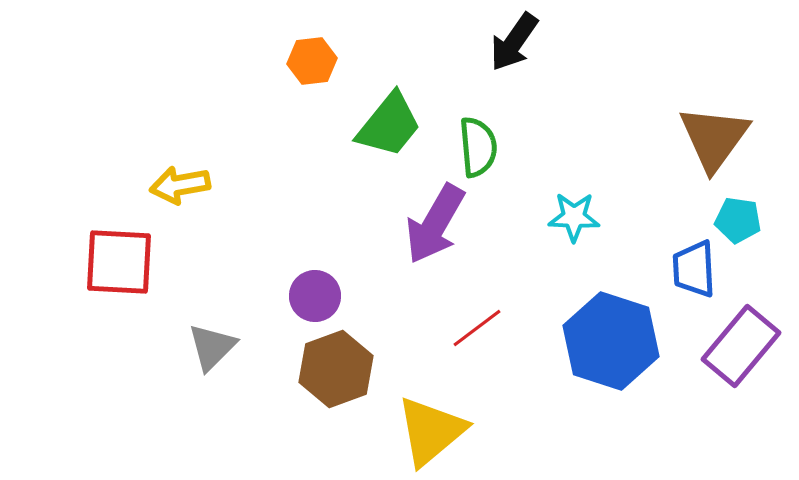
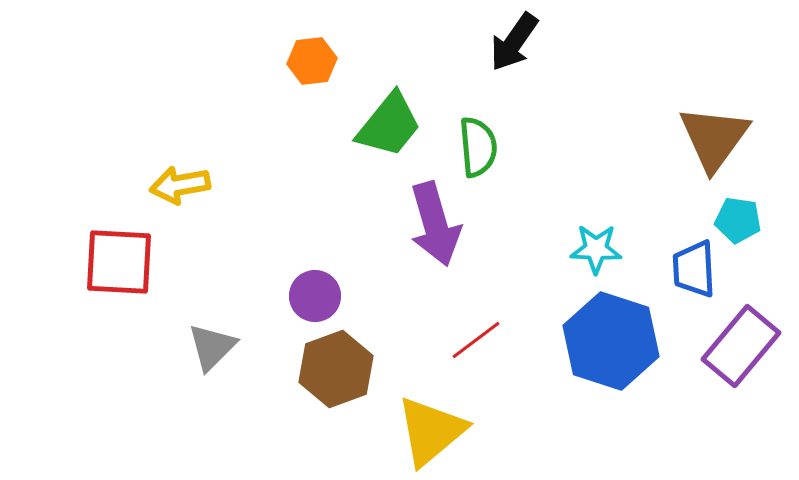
cyan star: moved 22 px right, 32 px down
purple arrow: rotated 46 degrees counterclockwise
red line: moved 1 px left, 12 px down
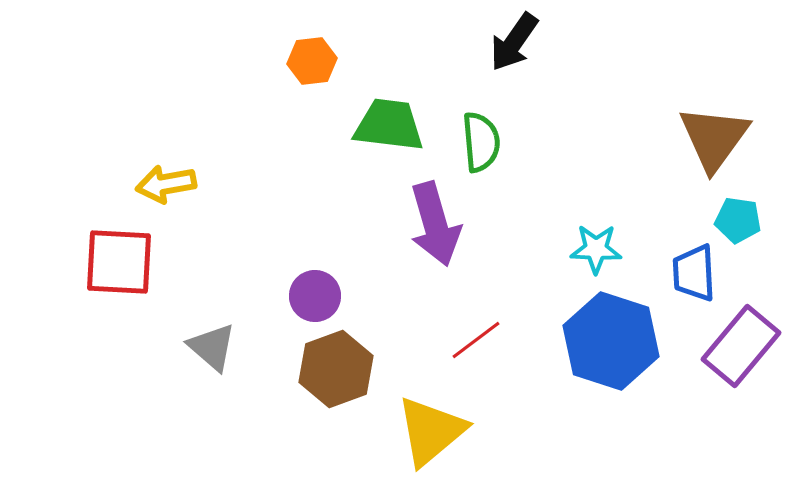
green trapezoid: rotated 122 degrees counterclockwise
green semicircle: moved 3 px right, 5 px up
yellow arrow: moved 14 px left, 1 px up
blue trapezoid: moved 4 px down
gray triangle: rotated 34 degrees counterclockwise
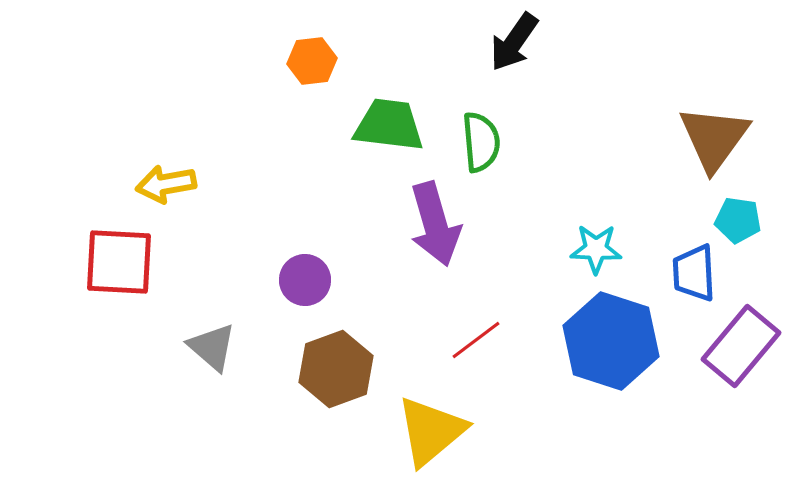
purple circle: moved 10 px left, 16 px up
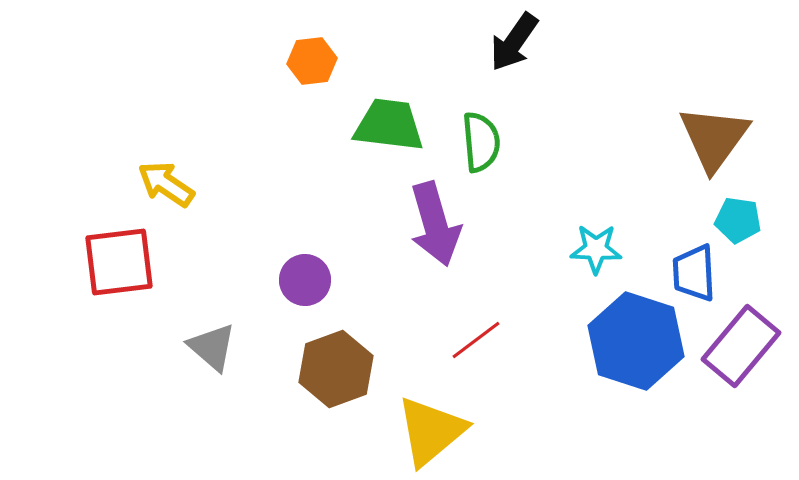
yellow arrow: rotated 44 degrees clockwise
red square: rotated 10 degrees counterclockwise
blue hexagon: moved 25 px right
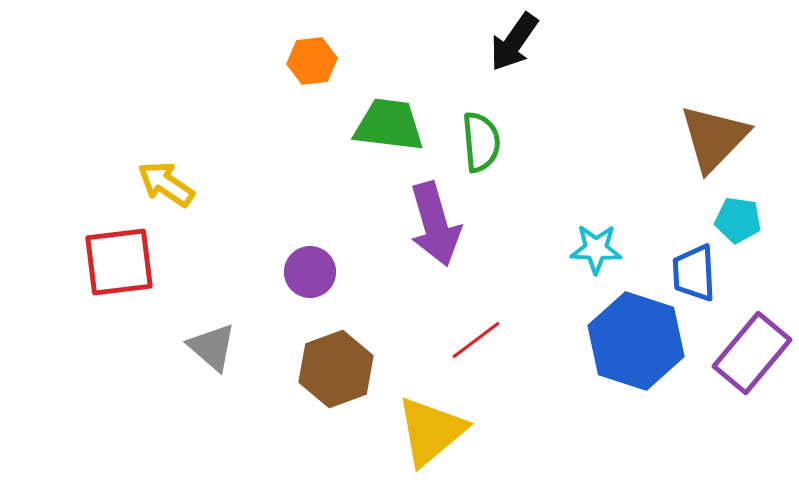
brown triangle: rotated 8 degrees clockwise
purple circle: moved 5 px right, 8 px up
purple rectangle: moved 11 px right, 7 px down
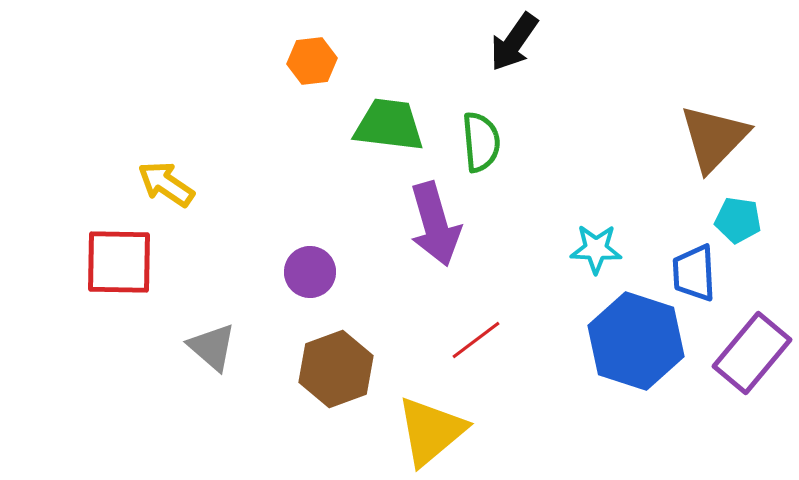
red square: rotated 8 degrees clockwise
